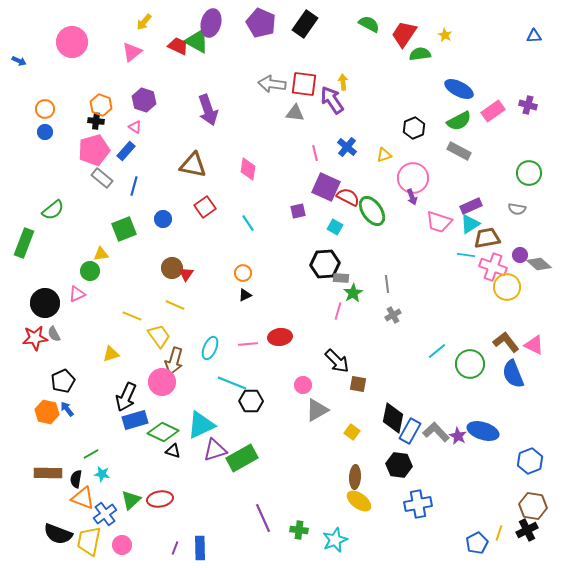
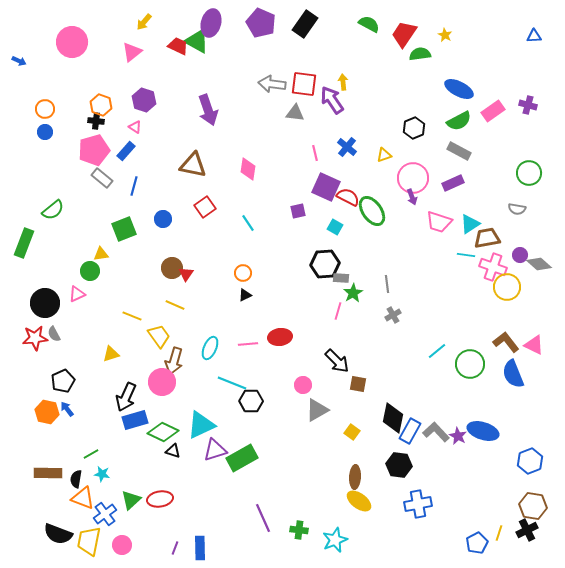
purple rectangle at (471, 206): moved 18 px left, 23 px up
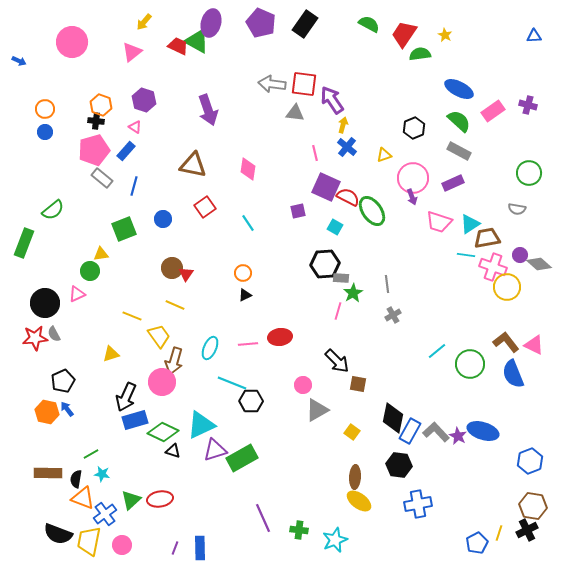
yellow arrow at (343, 82): moved 43 px down; rotated 21 degrees clockwise
green semicircle at (459, 121): rotated 110 degrees counterclockwise
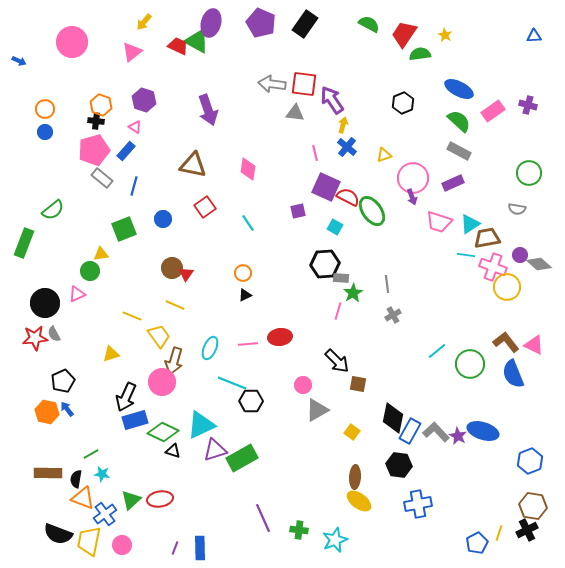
black hexagon at (414, 128): moved 11 px left, 25 px up
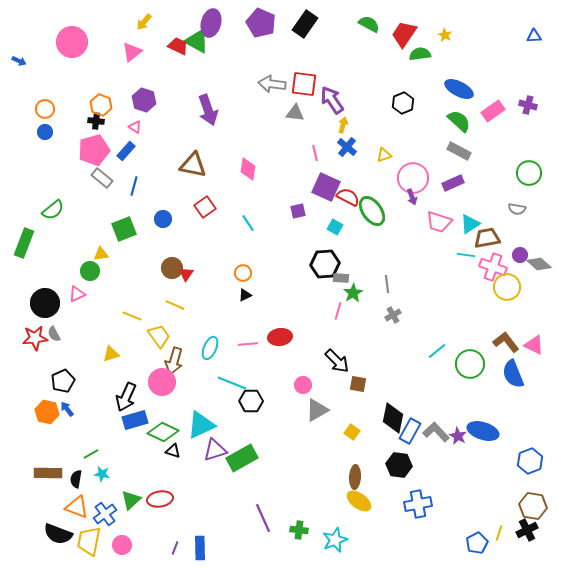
orange triangle at (83, 498): moved 6 px left, 9 px down
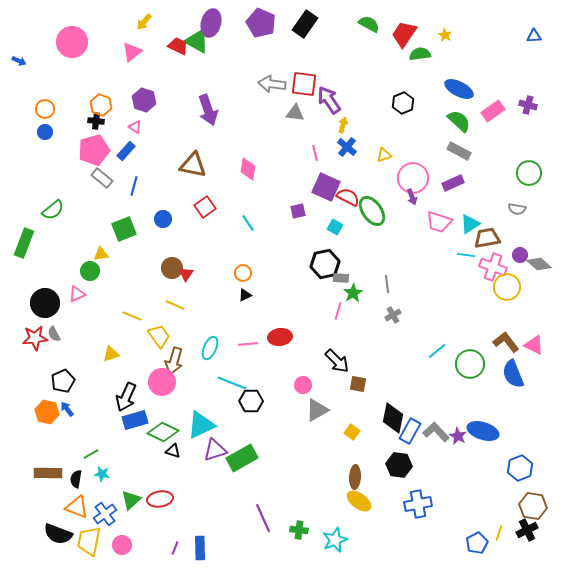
purple arrow at (332, 100): moved 3 px left
black hexagon at (325, 264): rotated 8 degrees counterclockwise
blue hexagon at (530, 461): moved 10 px left, 7 px down
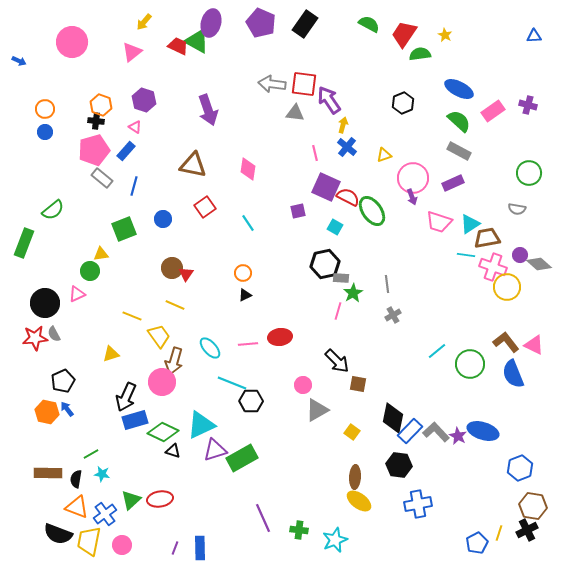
cyan ellipse at (210, 348): rotated 65 degrees counterclockwise
blue rectangle at (410, 431): rotated 15 degrees clockwise
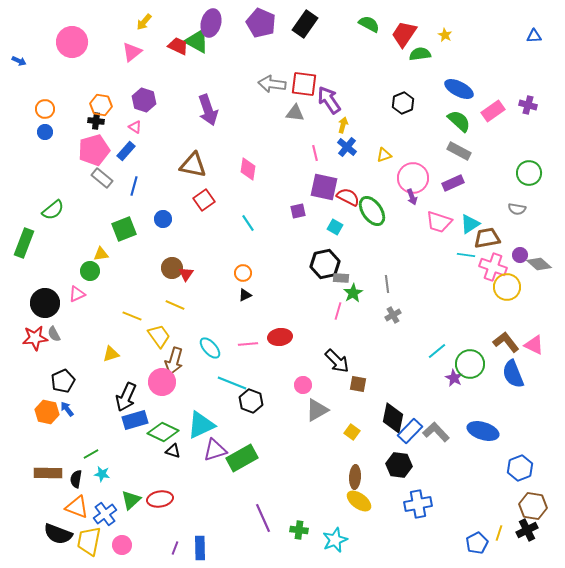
orange hexagon at (101, 105): rotated 10 degrees counterclockwise
purple square at (326, 187): moved 2 px left; rotated 12 degrees counterclockwise
red square at (205, 207): moved 1 px left, 7 px up
black hexagon at (251, 401): rotated 20 degrees clockwise
purple star at (458, 436): moved 4 px left, 58 px up
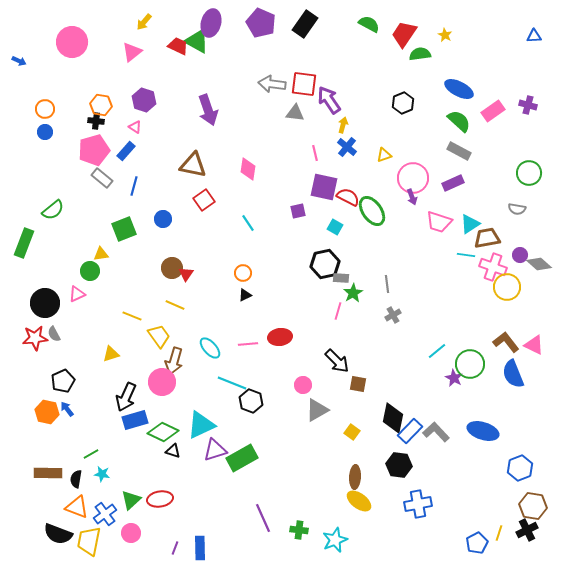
pink circle at (122, 545): moved 9 px right, 12 px up
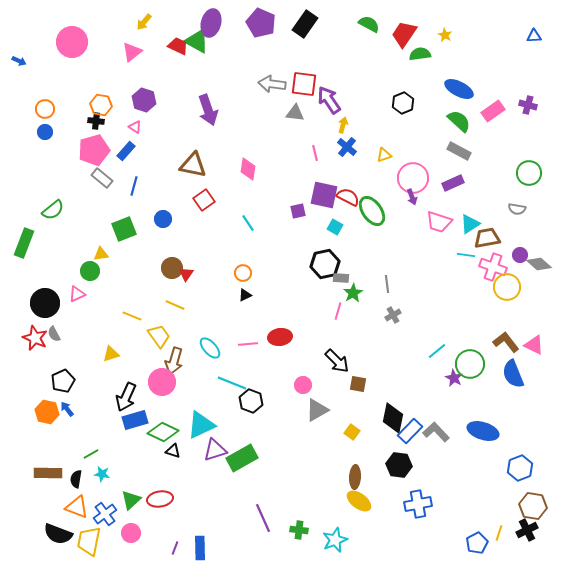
purple square at (324, 187): moved 8 px down
red star at (35, 338): rotated 30 degrees clockwise
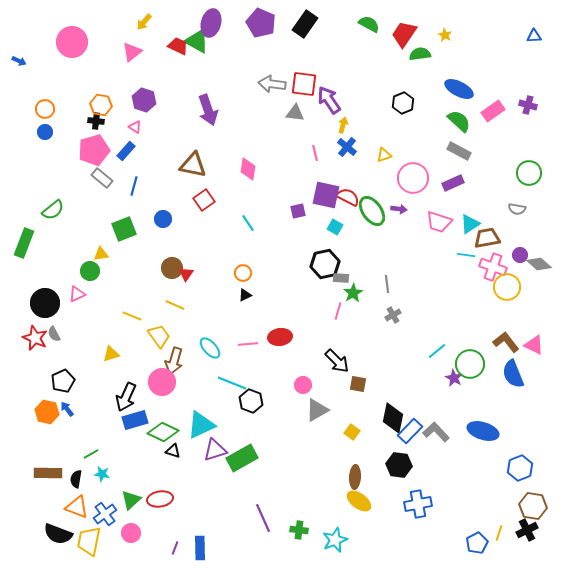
purple square at (324, 195): moved 2 px right
purple arrow at (412, 197): moved 13 px left, 12 px down; rotated 63 degrees counterclockwise
